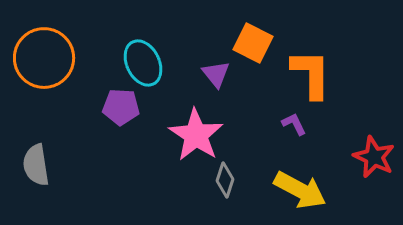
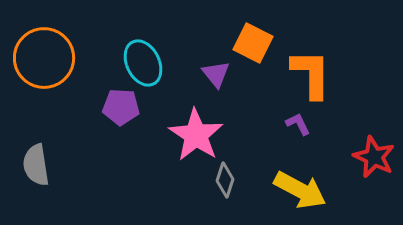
purple L-shape: moved 4 px right
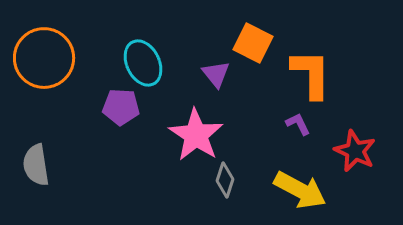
red star: moved 19 px left, 6 px up
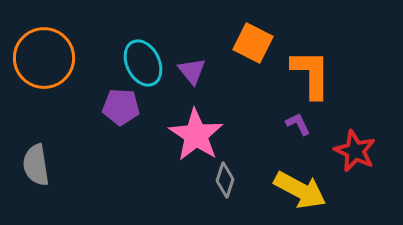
purple triangle: moved 24 px left, 3 px up
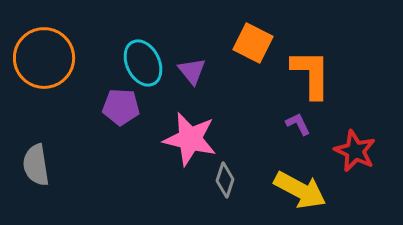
pink star: moved 6 px left, 4 px down; rotated 20 degrees counterclockwise
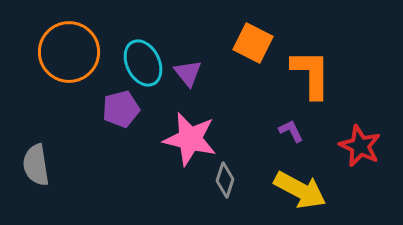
orange circle: moved 25 px right, 6 px up
purple triangle: moved 4 px left, 2 px down
purple pentagon: moved 2 px down; rotated 18 degrees counterclockwise
purple L-shape: moved 7 px left, 7 px down
red star: moved 5 px right, 5 px up
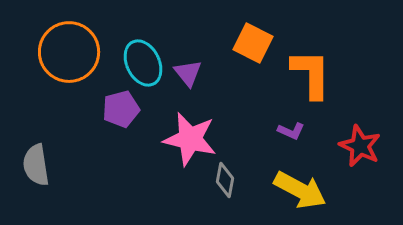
purple L-shape: rotated 140 degrees clockwise
gray diamond: rotated 8 degrees counterclockwise
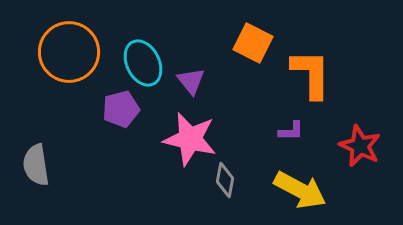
purple triangle: moved 3 px right, 8 px down
purple L-shape: rotated 24 degrees counterclockwise
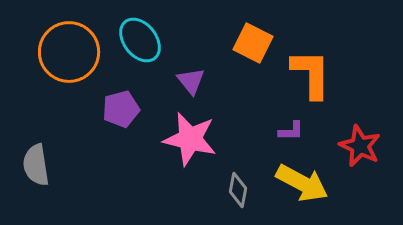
cyan ellipse: moved 3 px left, 23 px up; rotated 12 degrees counterclockwise
gray diamond: moved 13 px right, 10 px down
yellow arrow: moved 2 px right, 7 px up
